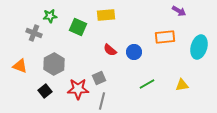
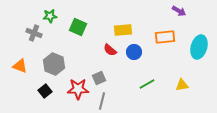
yellow rectangle: moved 17 px right, 15 px down
gray hexagon: rotated 10 degrees counterclockwise
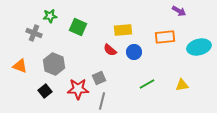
cyan ellipse: rotated 60 degrees clockwise
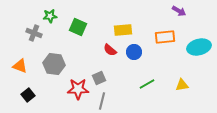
gray hexagon: rotated 15 degrees counterclockwise
black square: moved 17 px left, 4 px down
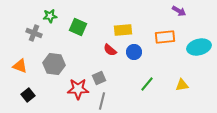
green line: rotated 21 degrees counterclockwise
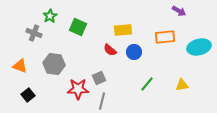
green star: rotated 24 degrees counterclockwise
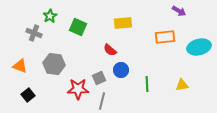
yellow rectangle: moved 7 px up
blue circle: moved 13 px left, 18 px down
green line: rotated 42 degrees counterclockwise
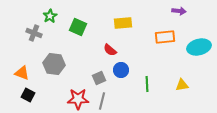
purple arrow: rotated 24 degrees counterclockwise
orange triangle: moved 2 px right, 7 px down
red star: moved 10 px down
black square: rotated 24 degrees counterclockwise
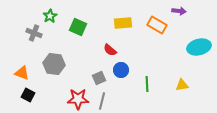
orange rectangle: moved 8 px left, 12 px up; rotated 36 degrees clockwise
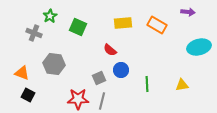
purple arrow: moved 9 px right, 1 px down
